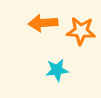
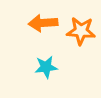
cyan star: moved 11 px left, 3 px up
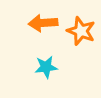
orange star: rotated 16 degrees clockwise
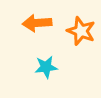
orange arrow: moved 6 px left
